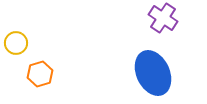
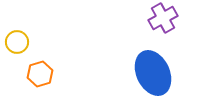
purple cross: rotated 28 degrees clockwise
yellow circle: moved 1 px right, 1 px up
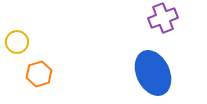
purple cross: rotated 8 degrees clockwise
orange hexagon: moved 1 px left
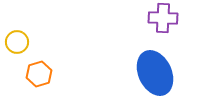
purple cross: rotated 24 degrees clockwise
blue ellipse: moved 2 px right
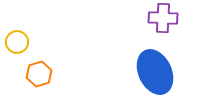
blue ellipse: moved 1 px up
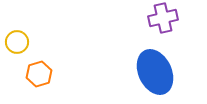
purple cross: rotated 16 degrees counterclockwise
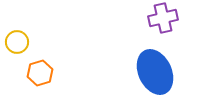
orange hexagon: moved 1 px right, 1 px up
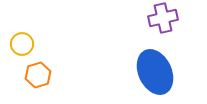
yellow circle: moved 5 px right, 2 px down
orange hexagon: moved 2 px left, 2 px down
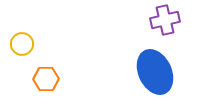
purple cross: moved 2 px right, 2 px down
orange hexagon: moved 8 px right, 4 px down; rotated 15 degrees clockwise
